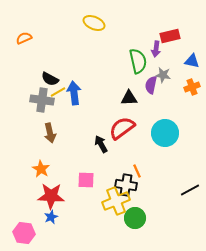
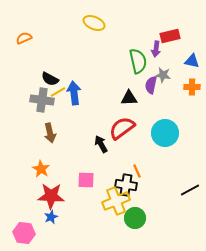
orange cross: rotated 21 degrees clockwise
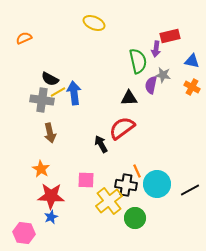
orange cross: rotated 28 degrees clockwise
cyan circle: moved 8 px left, 51 px down
yellow cross: moved 7 px left; rotated 16 degrees counterclockwise
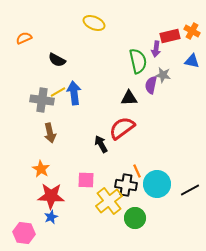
black semicircle: moved 7 px right, 19 px up
orange cross: moved 56 px up
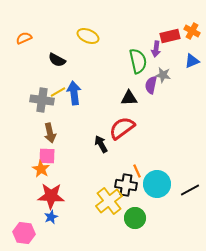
yellow ellipse: moved 6 px left, 13 px down
blue triangle: rotated 35 degrees counterclockwise
pink square: moved 39 px left, 24 px up
